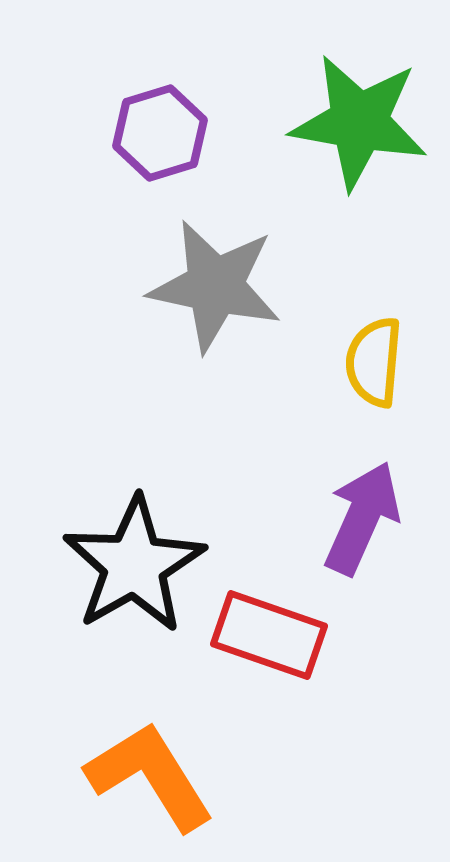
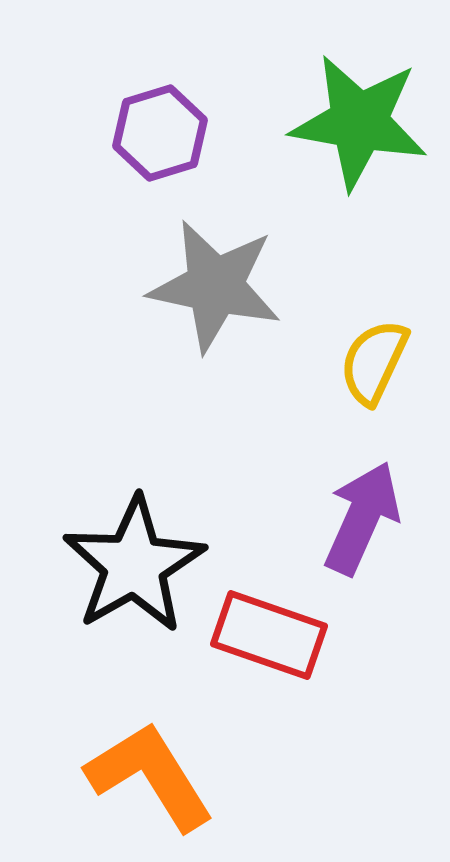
yellow semicircle: rotated 20 degrees clockwise
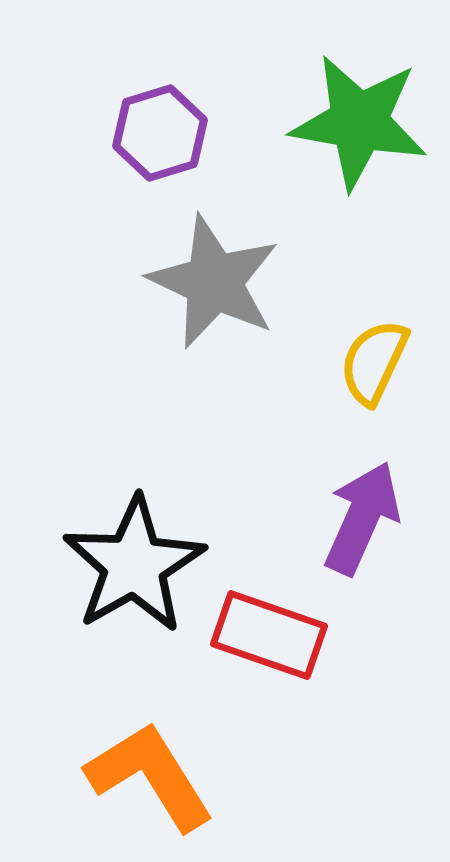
gray star: moved 1 px left, 4 px up; rotated 13 degrees clockwise
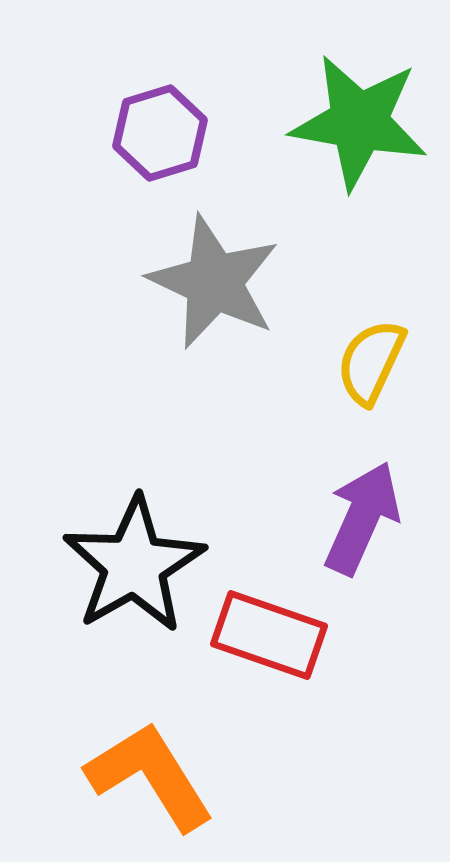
yellow semicircle: moved 3 px left
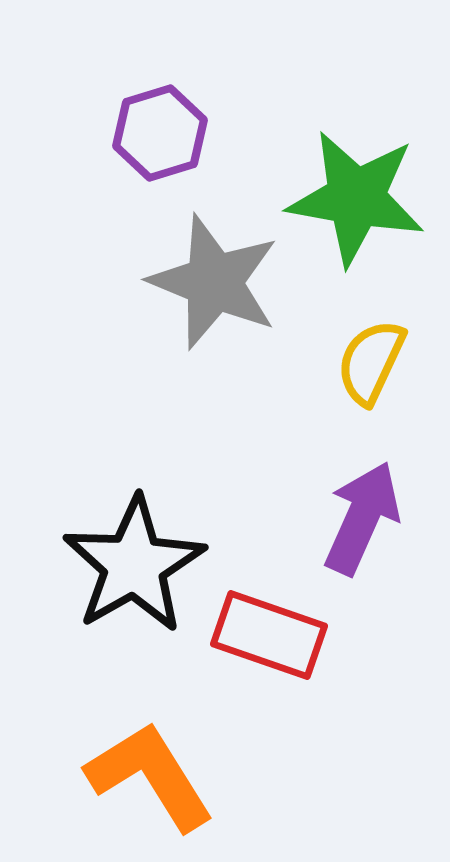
green star: moved 3 px left, 76 px down
gray star: rotated 3 degrees counterclockwise
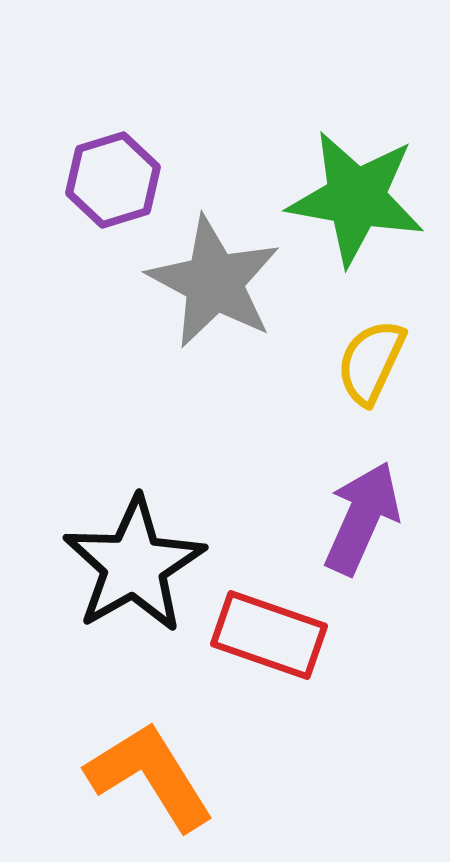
purple hexagon: moved 47 px left, 47 px down
gray star: rotated 6 degrees clockwise
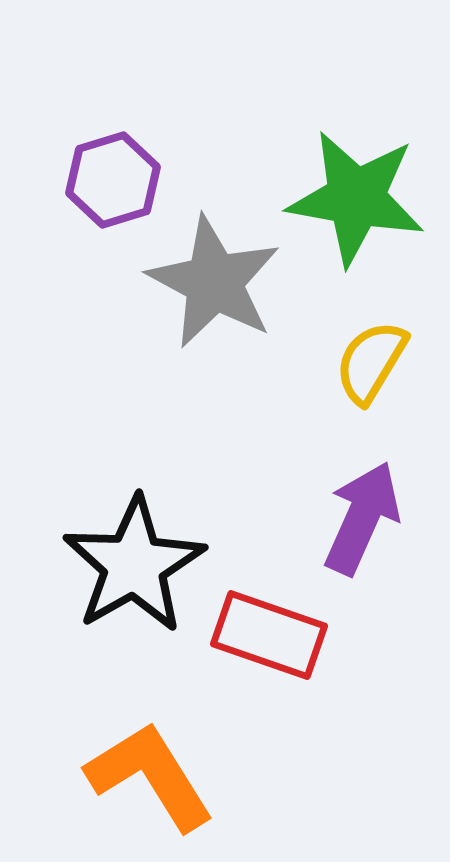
yellow semicircle: rotated 6 degrees clockwise
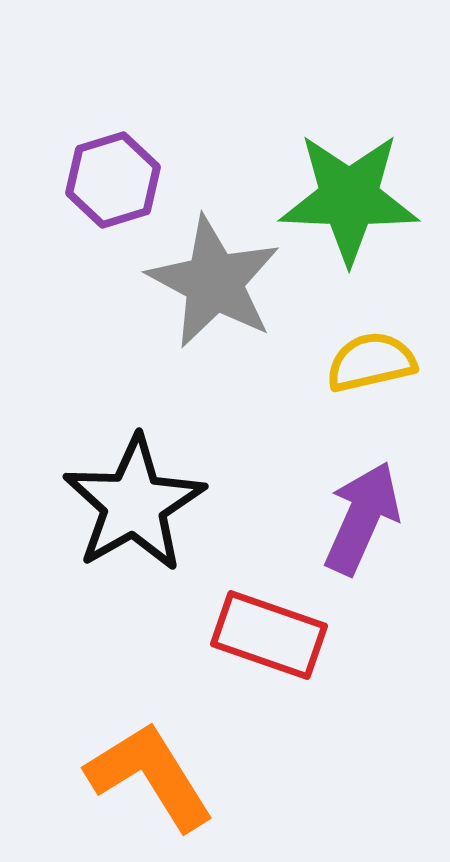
green star: moved 7 px left; rotated 8 degrees counterclockwise
yellow semicircle: rotated 46 degrees clockwise
black star: moved 61 px up
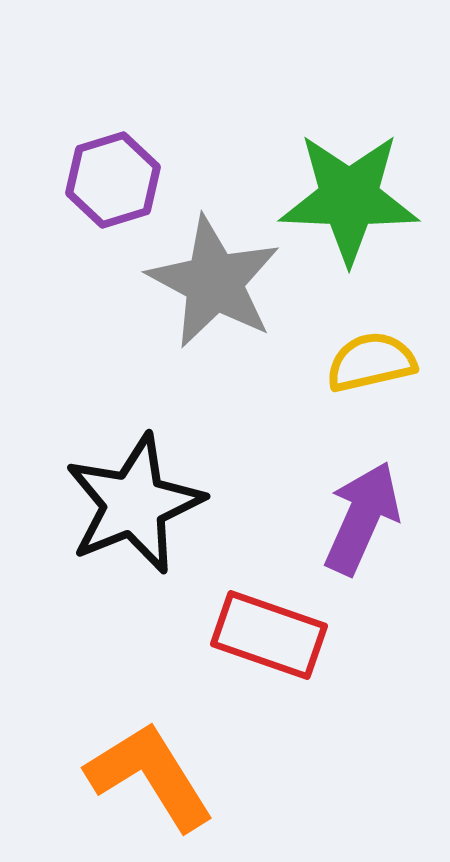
black star: rotated 8 degrees clockwise
